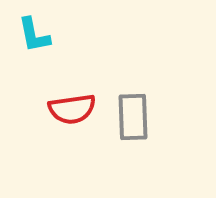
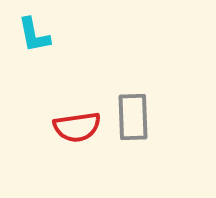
red semicircle: moved 5 px right, 18 px down
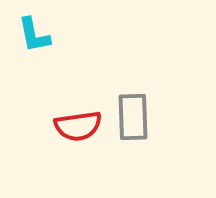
red semicircle: moved 1 px right, 1 px up
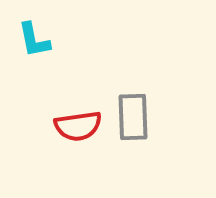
cyan L-shape: moved 5 px down
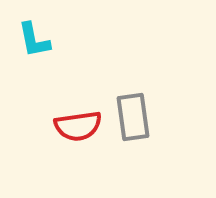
gray rectangle: rotated 6 degrees counterclockwise
